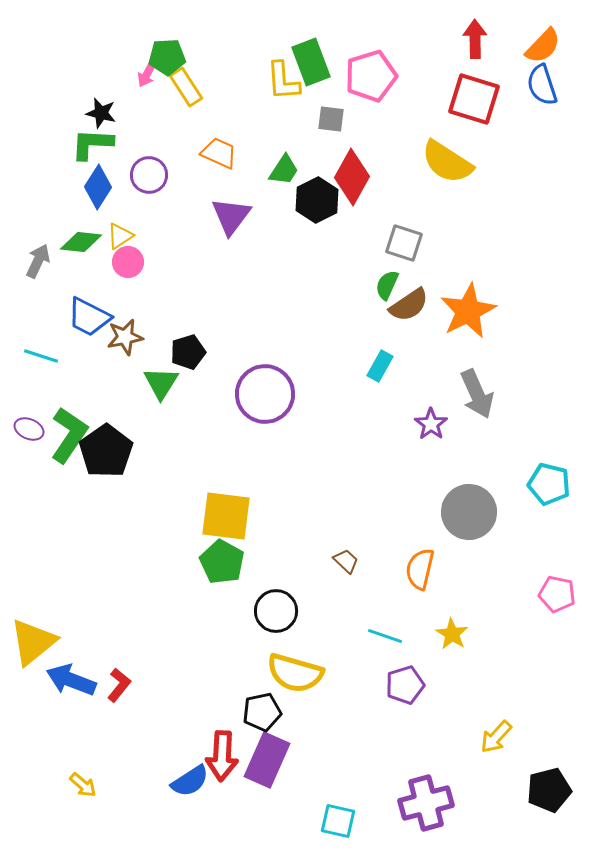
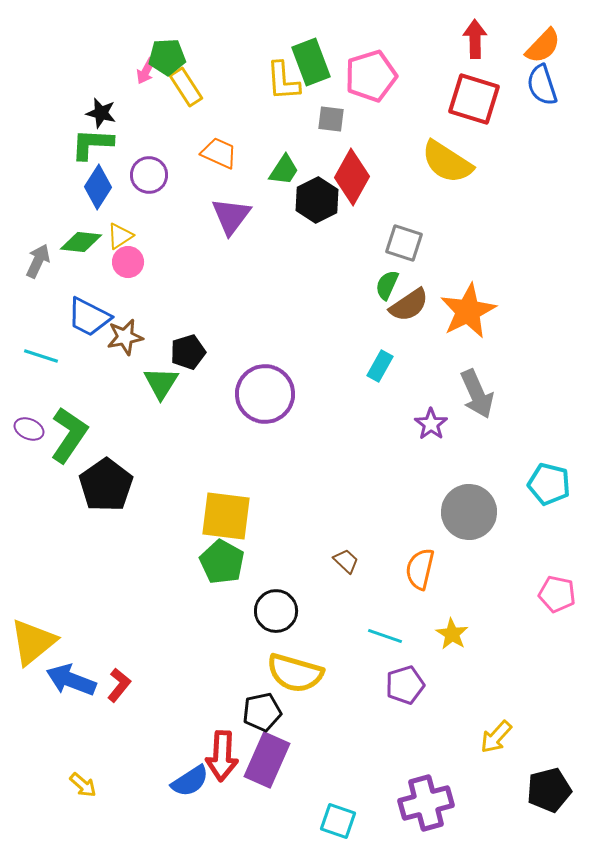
pink arrow at (147, 74): moved 1 px left, 3 px up
black pentagon at (106, 451): moved 34 px down
cyan square at (338, 821): rotated 6 degrees clockwise
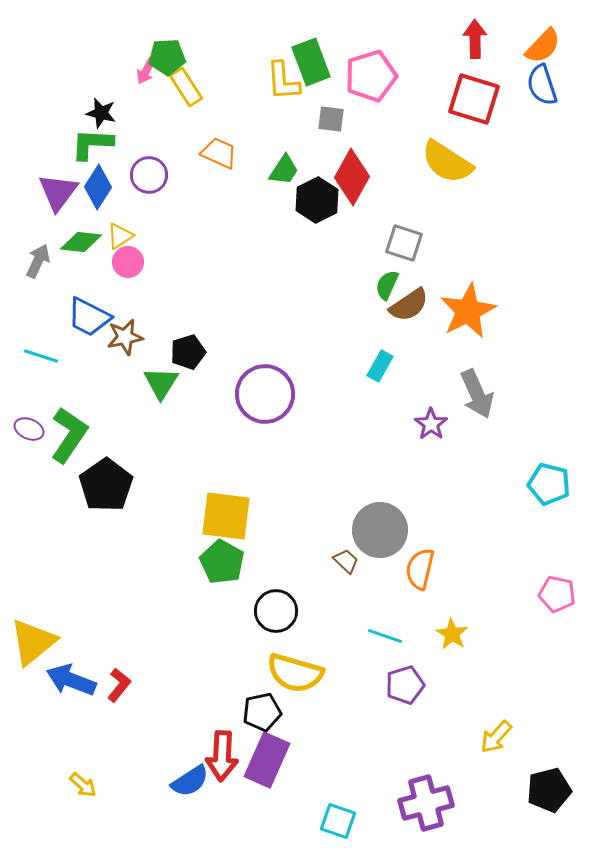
purple triangle at (231, 216): moved 173 px left, 24 px up
gray circle at (469, 512): moved 89 px left, 18 px down
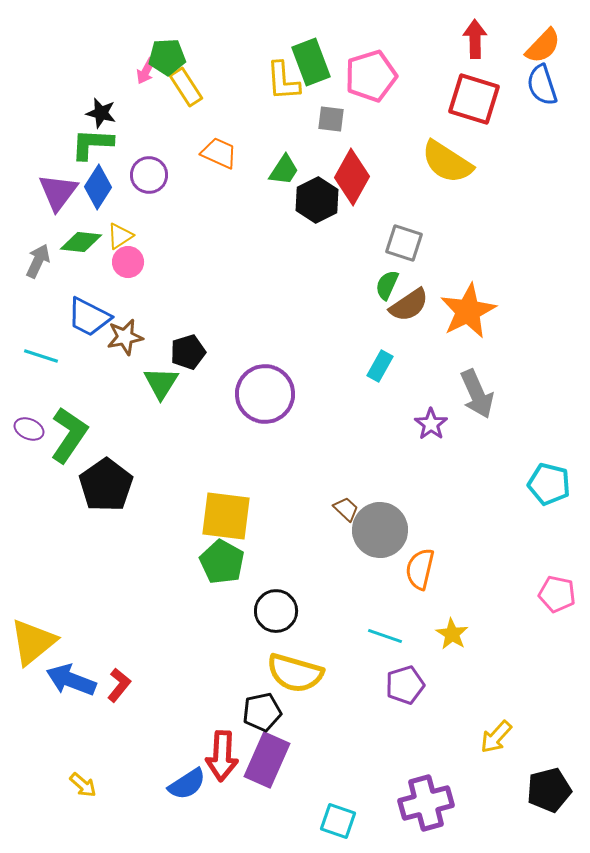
brown trapezoid at (346, 561): moved 52 px up
blue semicircle at (190, 781): moved 3 px left, 3 px down
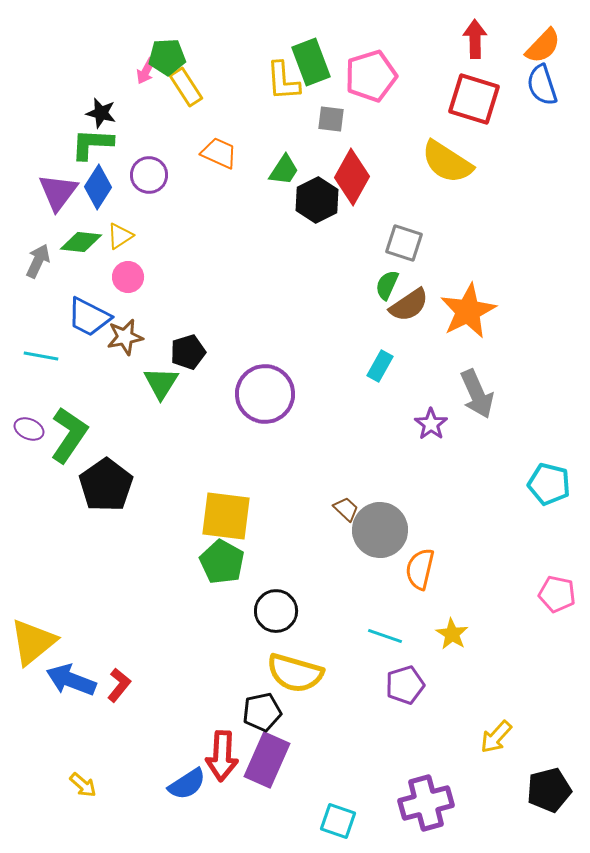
pink circle at (128, 262): moved 15 px down
cyan line at (41, 356): rotated 8 degrees counterclockwise
